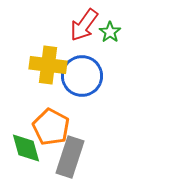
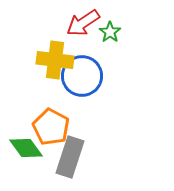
red arrow: moved 1 px left, 2 px up; rotated 20 degrees clockwise
yellow cross: moved 7 px right, 5 px up
green diamond: rotated 20 degrees counterclockwise
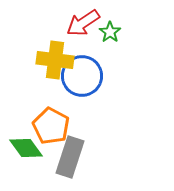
orange pentagon: moved 1 px up
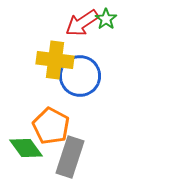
red arrow: moved 1 px left
green star: moved 4 px left, 13 px up
blue circle: moved 2 px left
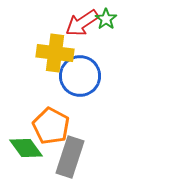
yellow cross: moved 7 px up
